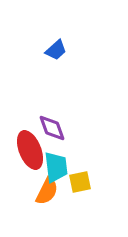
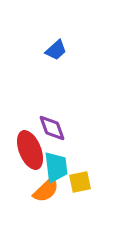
orange semicircle: moved 1 px left, 1 px up; rotated 20 degrees clockwise
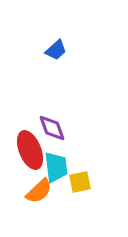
orange semicircle: moved 7 px left, 1 px down
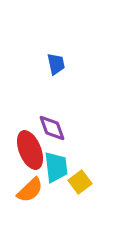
blue trapezoid: moved 14 px down; rotated 60 degrees counterclockwise
yellow square: rotated 25 degrees counterclockwise
orange semicircle: moved 9 px left, 1 px up
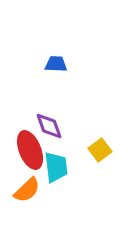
blue trapezoid: rotated 75 degrees counterclockwise
purple diamond: moved 3 px left, 2 px up
yellow square: moved 20 px right, 32 px up
orange semicircle: moved 3 px left
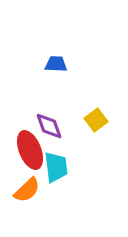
yellow square: moved 4 px left, 30 px up
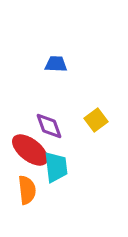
red ellipse: rotated 30 degrees counterclockwise
orange semicircle: rotated 52 degrees counterclockwise
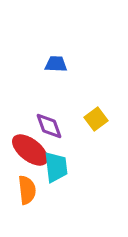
yellow square: moved 1 px up
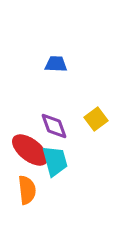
purple diamond: moved 5 px right
cyan trapezoid: moved 1 px left, 6 px up; rotated 8 degrees counterclockwise
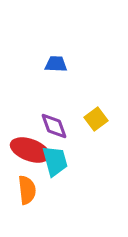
red ellipse: rotated 18 degrees counterclockwise
